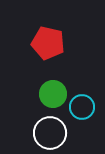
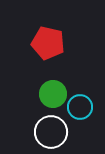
cyan circle: moved 2 px left
white circle: moved 1 px right, 1 px up
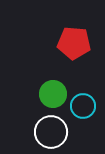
red pentagon: moved 26 px right; rotated 8 degrees counterclockwise
cyan circle: moved 3 px right, 1 px up
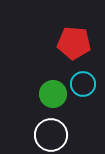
cyan circle: moved 22 px up
white circle: moved 3 px down
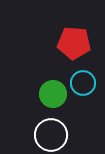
cyan circle: moved 1 px up
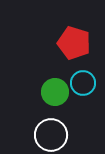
red pentagon: rotated 12 degrees clockwise
green circle: moved 2 px right, 2 px up
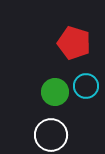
cyan circle: moved 3 px right, 3 px down
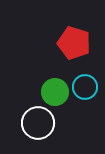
cyan circle: moved 1 px left, 1 px down
white circle: moved 13 px left, 12 px up
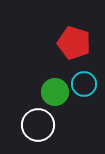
cyan circle: moved 1 px left, 3 px up
white circle: moved 2 px down
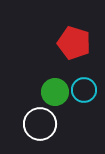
cyan circle: moved 6 px down
white circle: moved 2 px right, 1 px up
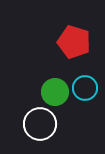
red pentagon: moved 1 px up
cyan circle: moved 1 px right, 2 px up
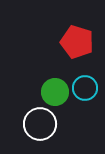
red pentagon: moved 3 px right
